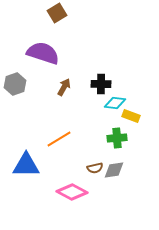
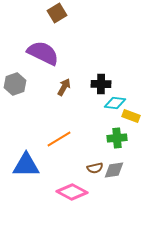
purple semicircle: rotated 8 degrees clockwise
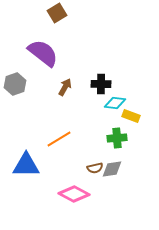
purple semicircle: rotated 12 degrees clockwise
brown arrow: moved 1 px right
gray diamond: moved 2 px left, 1 px up
pink diamond: moved 2 px right, 2 px down
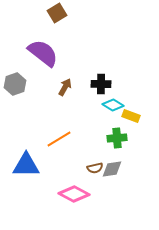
cyan diamond: moved 2 px left, 2 px down; rotated 25 degrees clockwise
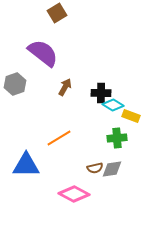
black cross: moved 9 px down
orange line: moved 1 px up
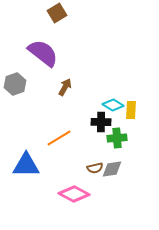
black cross: moved 29 px down
yellow rectangle: moved 6 px up; rotated 72 degrees clockwise
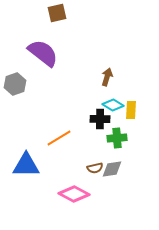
brown square: rotated 18 degrees clockwise
brown arrow: moved 42 px right, 10 px up; rotated 12 degrees counterclockwise
black cross: moved 1 px left, 3 px up
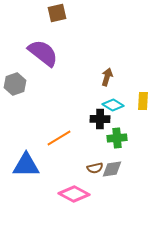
yellow rectangle: moved 12 px right, 9 px up
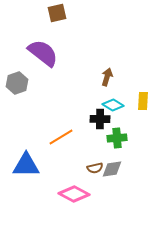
gray hexagon: moved 2 px right, 1 px up
orange line: moved 2 px right, 1 px up
